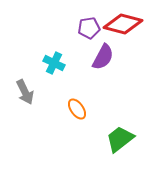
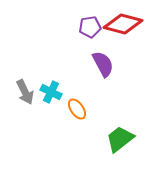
purple pentagon: moved 1 px right, 1 px up
purple semicircle: moved 7 px down; rotated 56 degrees counterclockwise
cyan cross: moved 3 px left, 29 px down
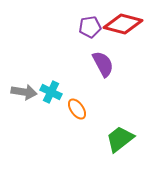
gray arrow: moved 1 px left; rotated 55 degrees counterclockwise
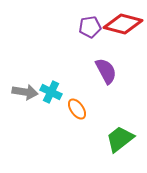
purple semicircle: moved 3 px right, 7 px down
gray arrow: moved 1 px right
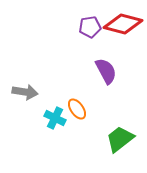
cyan cross: moved 4 px right, 26 px down
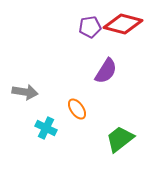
purple semicircle: rotated 60 degrees clockwise
cyan cross: moved 9 px left, 10 px down
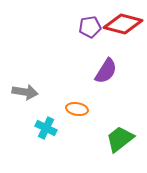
orange ellipse: rotated 45 degrees counterclockwise
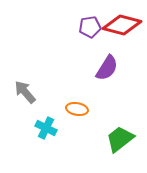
red diamond: moved 1 px left, 1 px down
purple semicircle: moved 1 px right, 3 px up
gray arrow: rotated 140 degrees counterclockwise
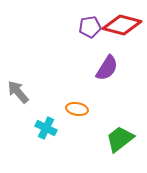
gray arrow: moved 7 px left
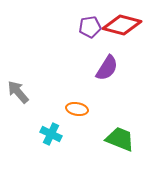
cyan cross: moved 5 px right, 6 px down
green trapezoid: rotated 60 degrees clockwise
